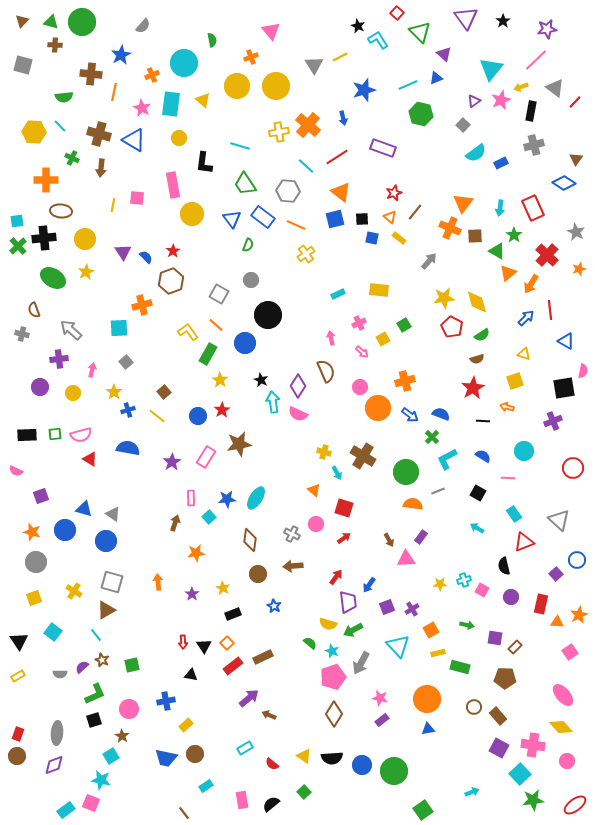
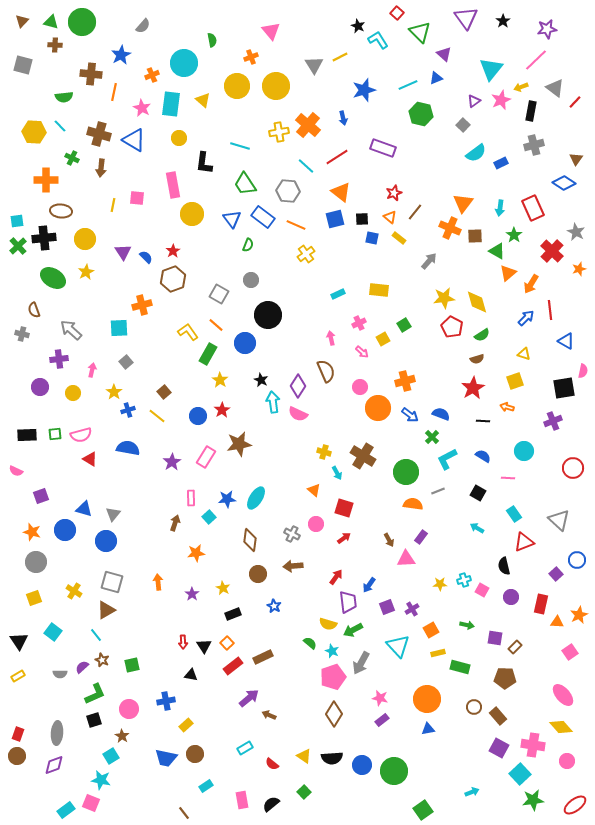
red cross at (547, 255): moved 5 px right, 4 px up
brown hexagon at (171, 281): moved 2 px right, 2 px up
gray triangle at (113, 514): rotated 35 degrees clockwise
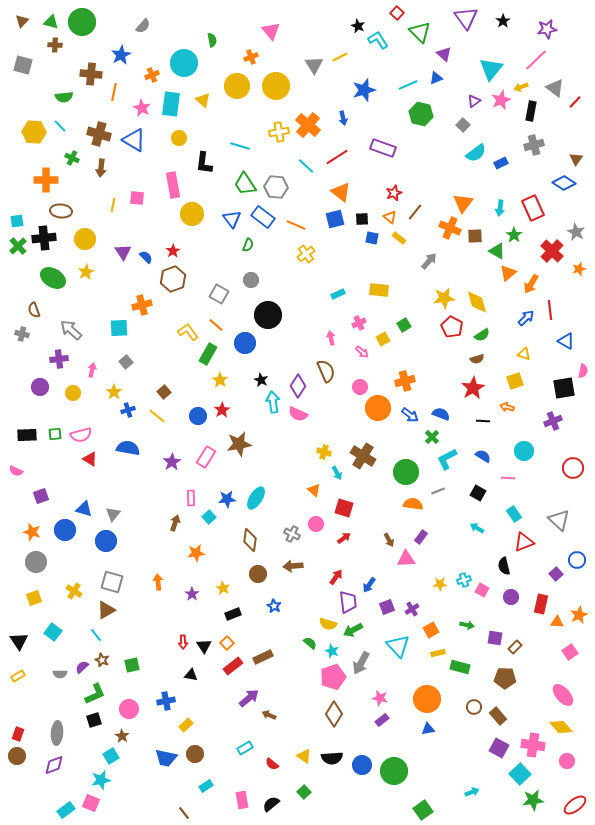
gray hexagon at (288, 191): moved 12 px left, 4 px up
cyan star at (101, 780): rotated 24 degrees counterclockwise
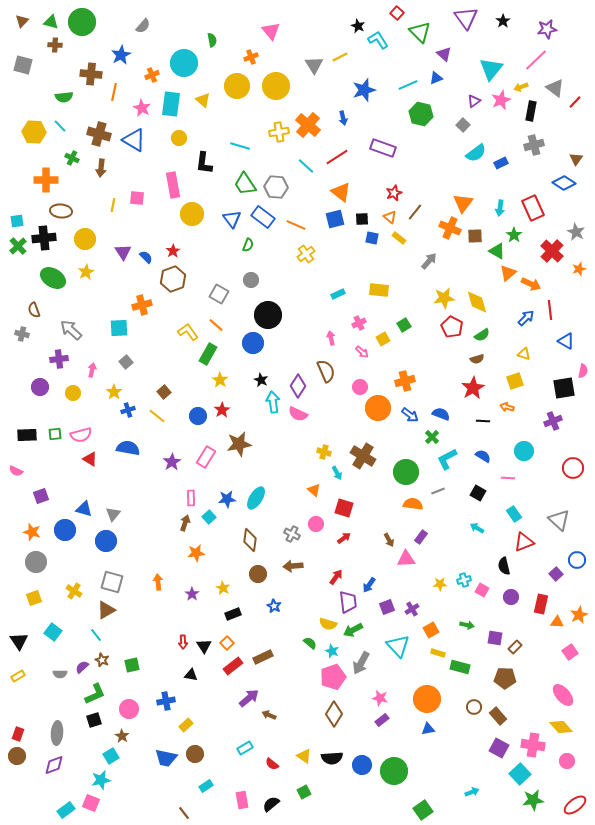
orange arrow at (531, 284): rotated 96 degrees counterclockwise
blue circle at (245, 343): moved 8 px right
brown arrow at (175, 523): moved 10 px right
yellow rectangle at (438, 653): rotated 32 degrees clockwise
green square at (304, 792): rotated 16 degrees clockwise
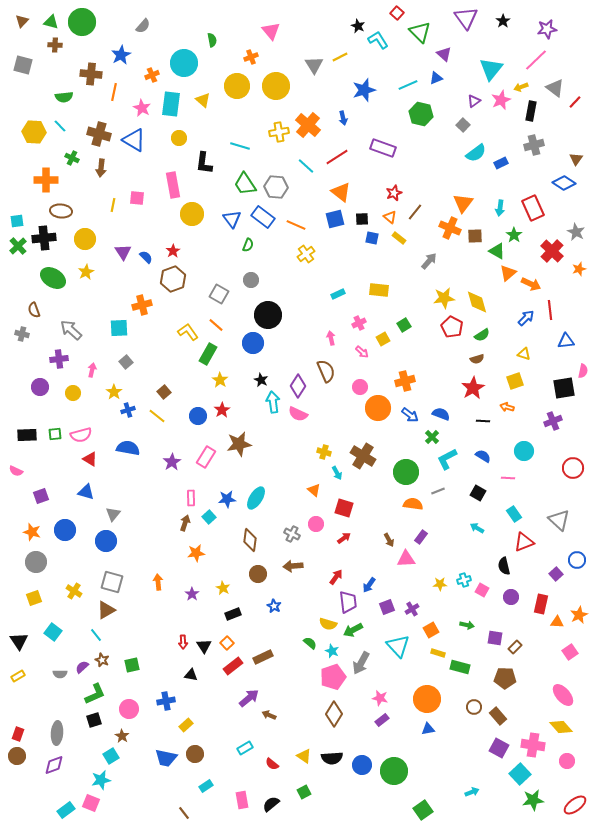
blue triangle at (566, 341): rotated 36 degrees counterclockwise
blue triangle at (84, 509): moved 2 px right, 17 px up
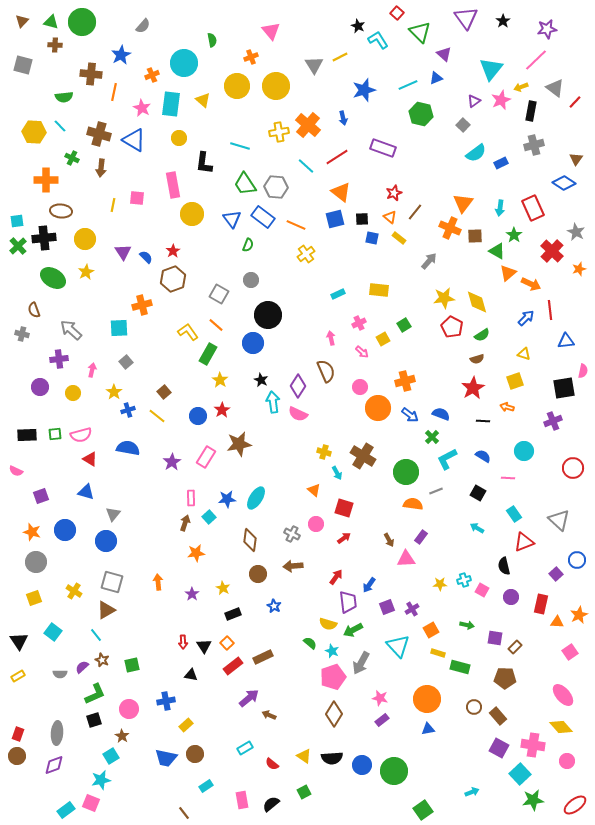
gray line at (438, 491): moved 2 px left
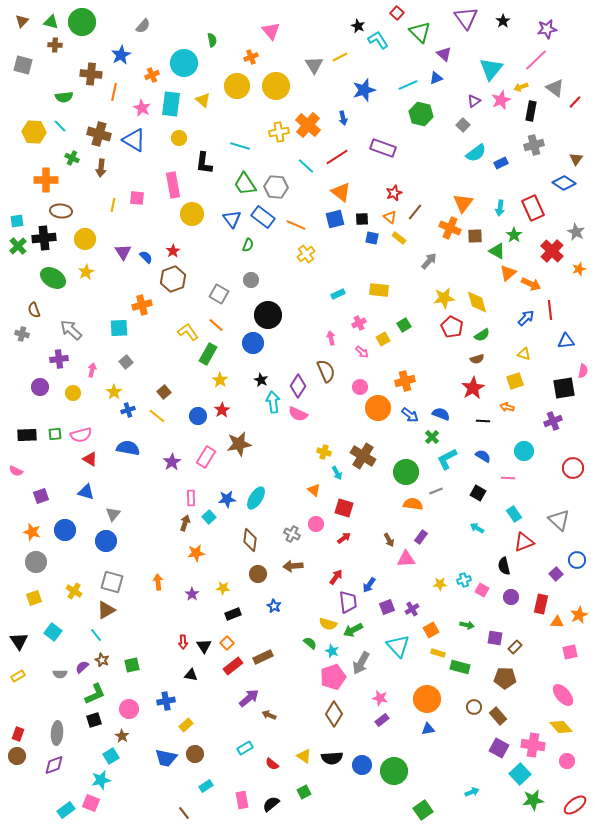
yellow star at (223, 588): rotated 24 degrees counterclockwise
pink square at (570, 652): rotated 21 degrees clockwise
